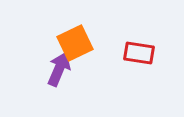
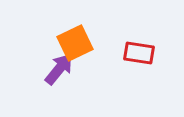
purple arrow: rotated 16 degrees clockwise
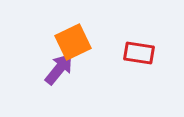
orange square: moved 2 px left, 1 px up
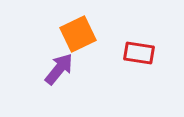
orange square: moved 5 px right, 8 px up
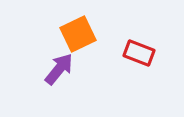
red rectangle: rotated 12 degrees clockwise
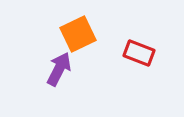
purple arrow: rotated 12 degrees counterclockwise
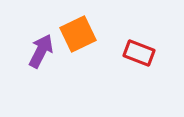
purple arrow: moved 18 px left, 18 px up
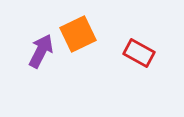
red rectangle: rotated 8 degrees clockwise
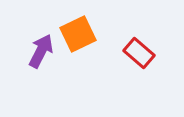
red rectangle: rotated 12 degrees clockwise
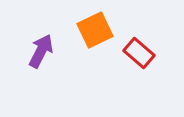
orange square: moved 17 px right, 4 px up
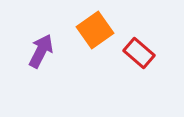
orange square: rotated 9 degrees counterclockwise
